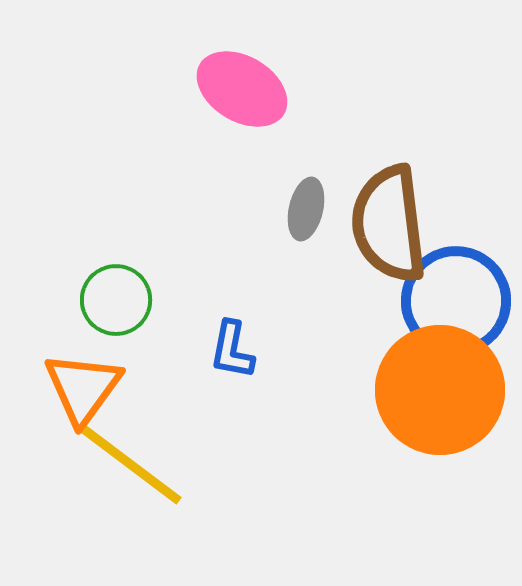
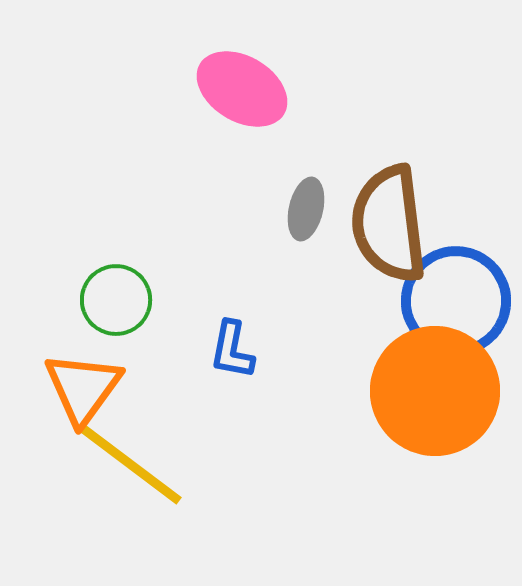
orange circle: moved 5 px left, 1 px down
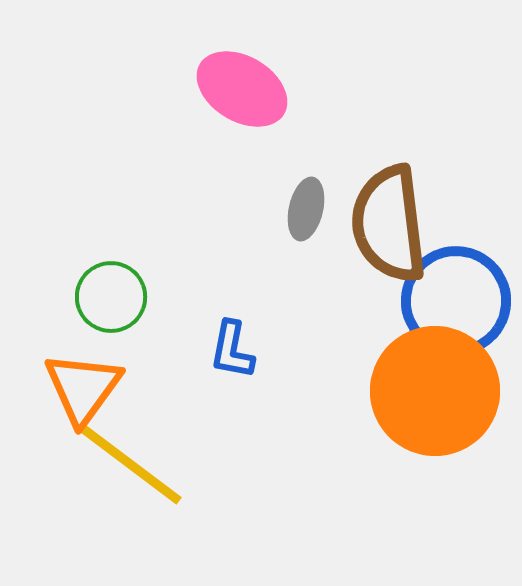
green circle: moved 5 px left, 3 px up
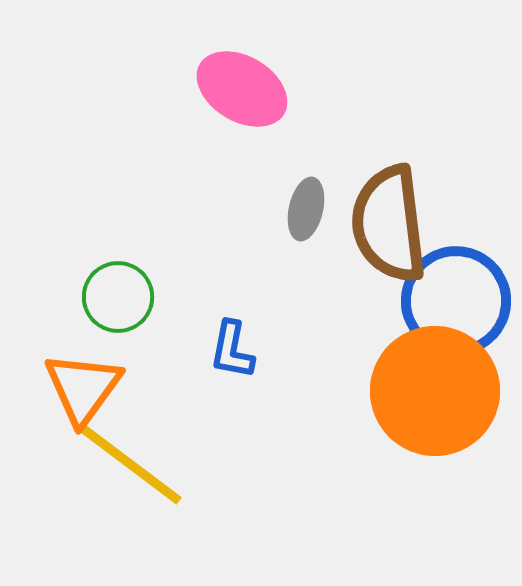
green circle: moved 7 px right
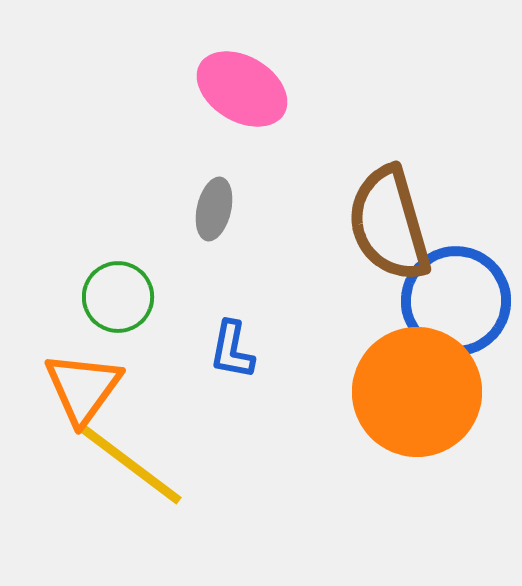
gray ellipse: moved 92 px left
brown semicircle: rotated 9 degrees counterclockwise
orange circle: moved 18 px left, 1 px down
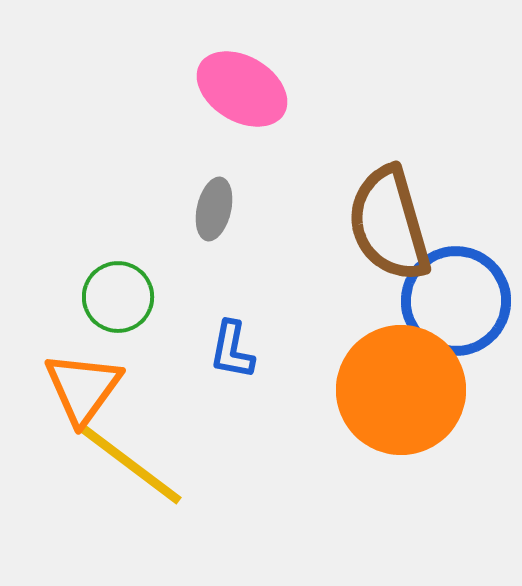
orange circle: moved 16 px left, 2 px up
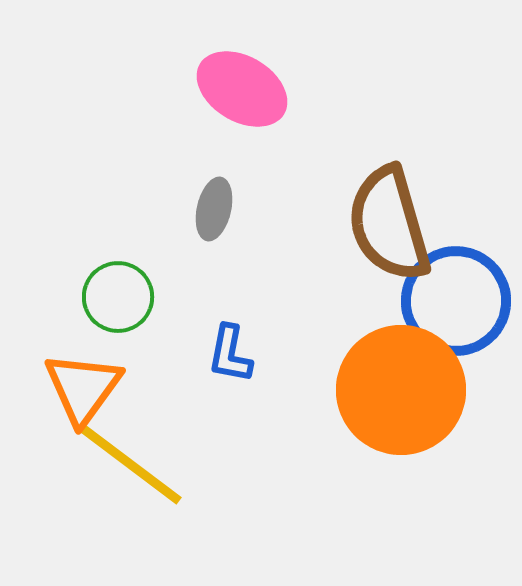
blue L-shape: moved 2 px left, 4 px down
